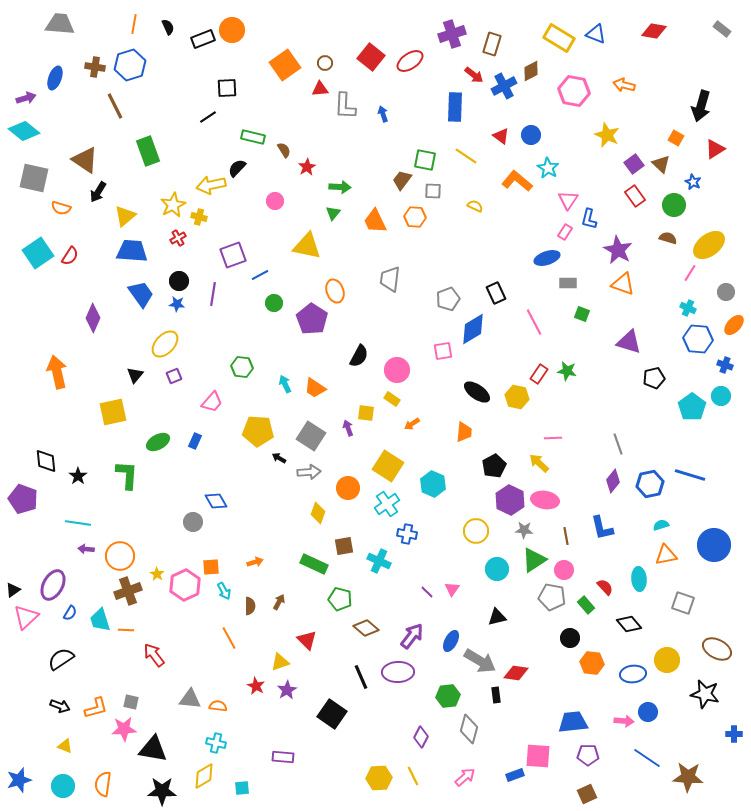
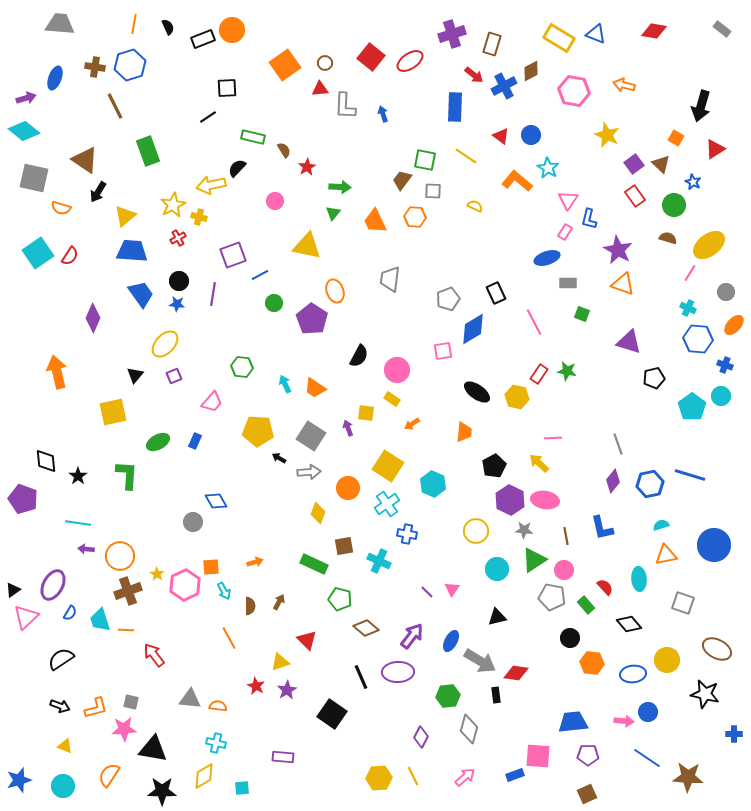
orange semicircle at (103, 784): moved 6 px right, 9 px up; rotated 25 degrees clockwise
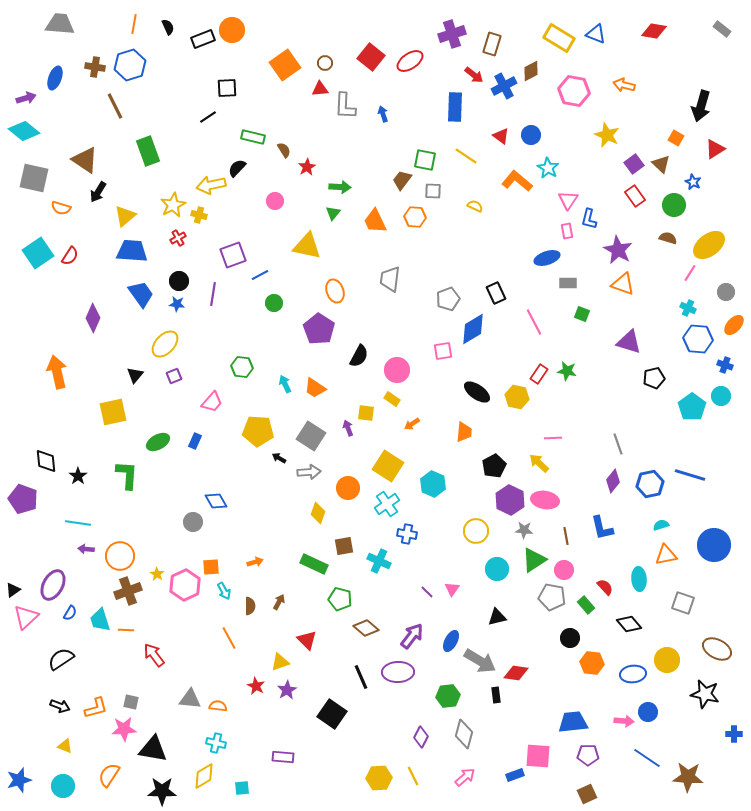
yellow cross at (199, 217): moved 2 px up
pink rectangle at (565, 232): moved 2 px right, 1 px up; rotated 42 degrees counterclockwise
purple pentagon at (312, 319): moved 7 px right, 10 px down
gray diamond at (469, 729): moved 5 px left, 5 px down
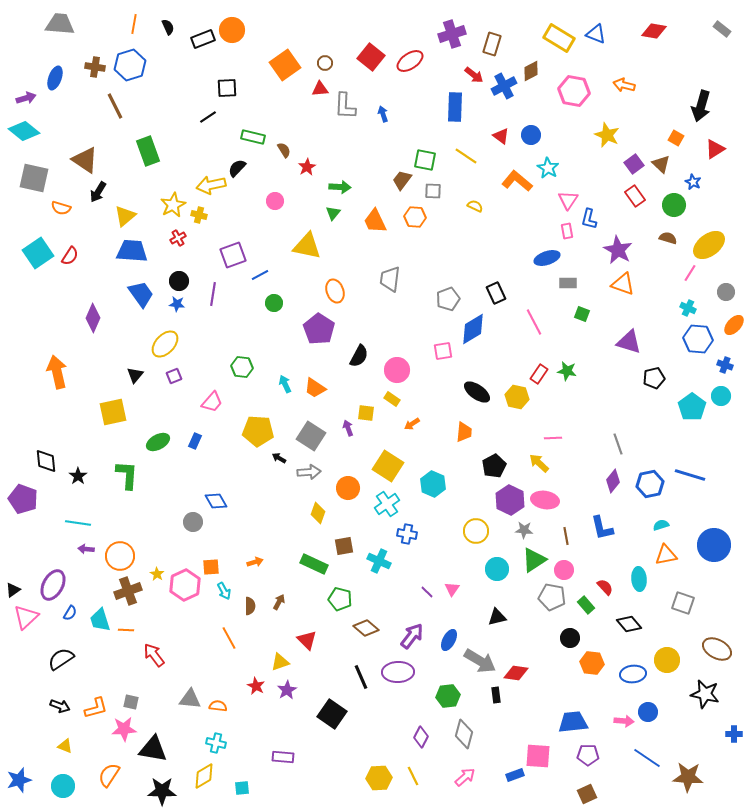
blue ellipse at (451, 641): moved 2 px left, 1 px up
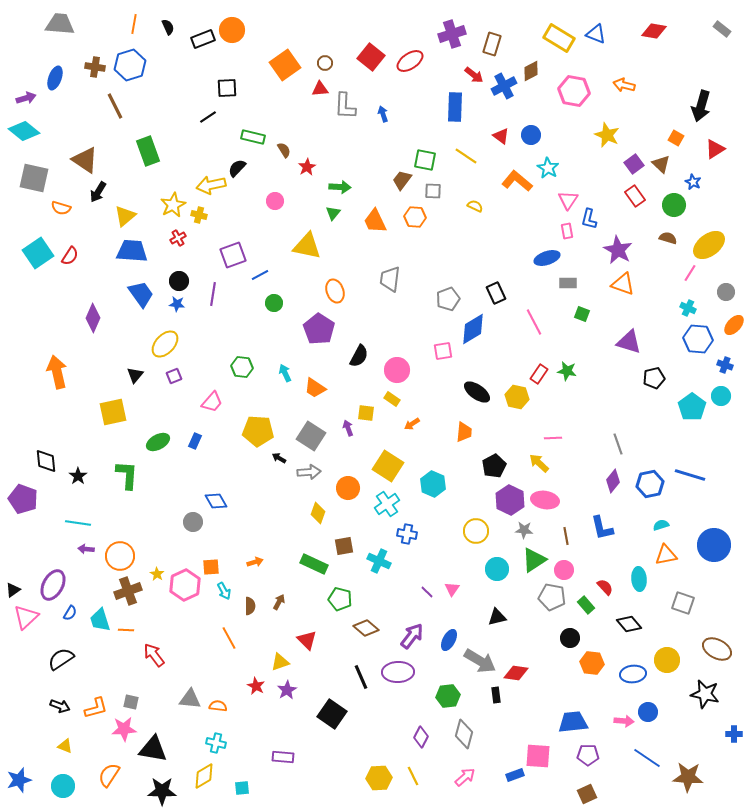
cyan arrow at (285, 384): moved 11 px up
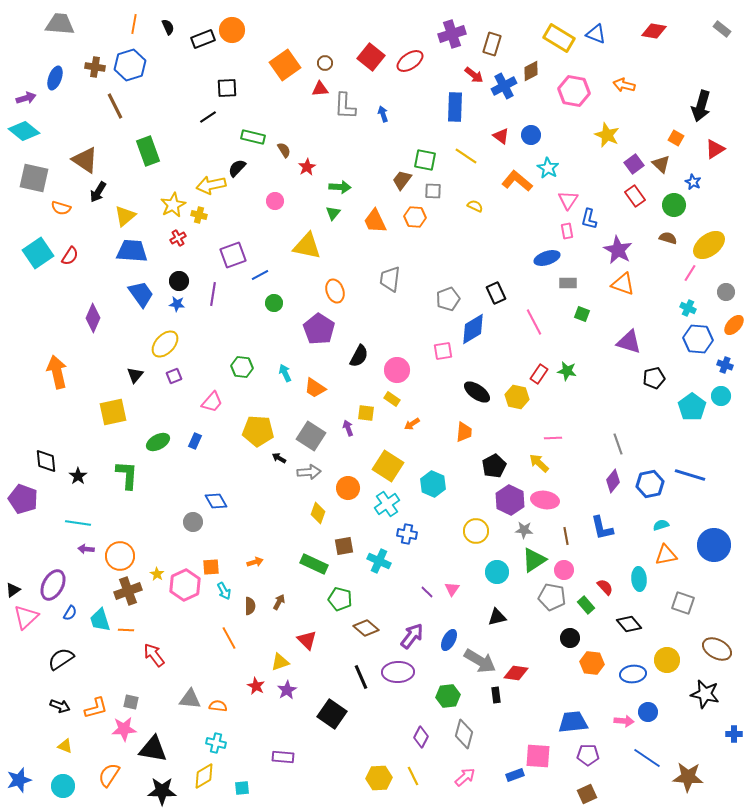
cyan circle at (497, 569): moved 3 px down
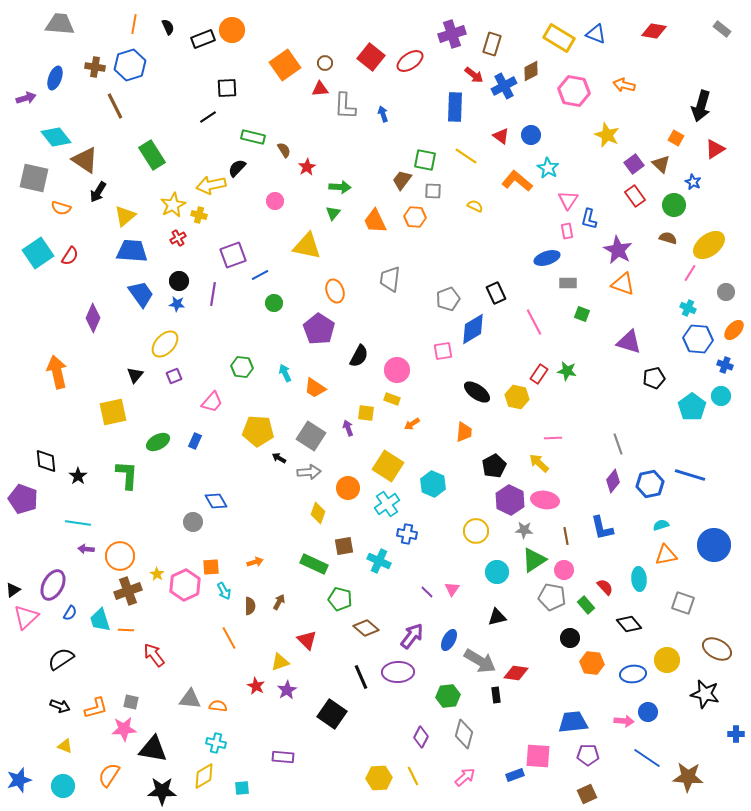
cyan diamond at (24, 131): moved 32 px right, 6 px down; rotated 12 degrees clockwise
green rectangle at (148, 151): moved 4 px right, 4 px down; rotated 12 degrees counterclockwise
orange ellipse at (734, 325): moved 5 px down
yellow rectangle at (392, 399): rotated 14 degrees counterclockwise
blue cross at (734, 734): moved 2 px right
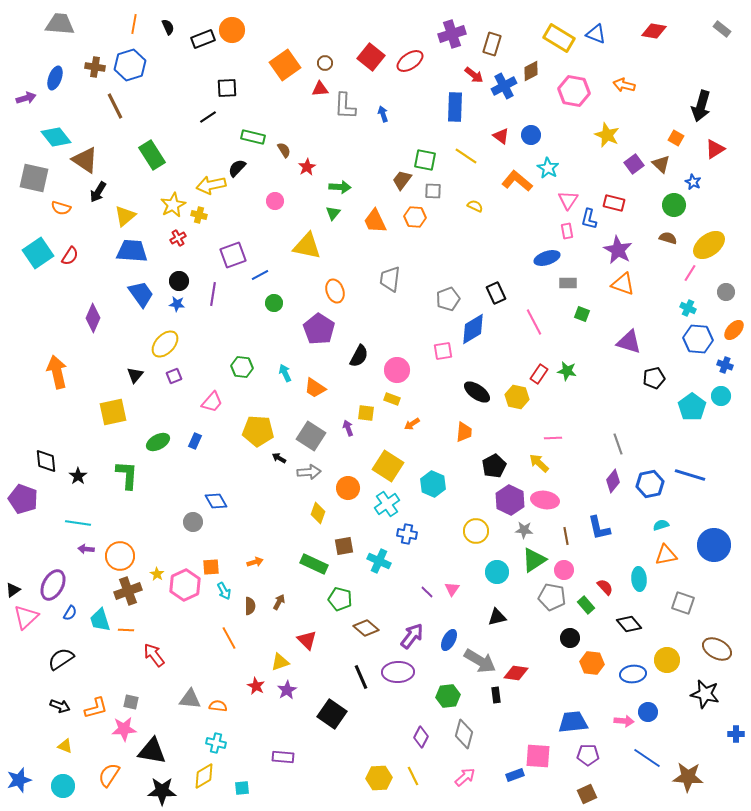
red rectangle at (635, 196): moved 21 px left, 7 px down; rotated 40 degrees counterclockwise
blue L-shape at (602, 528): moved 3 px left
black triangle at (153, 749): moved 1 px left, 2 px down
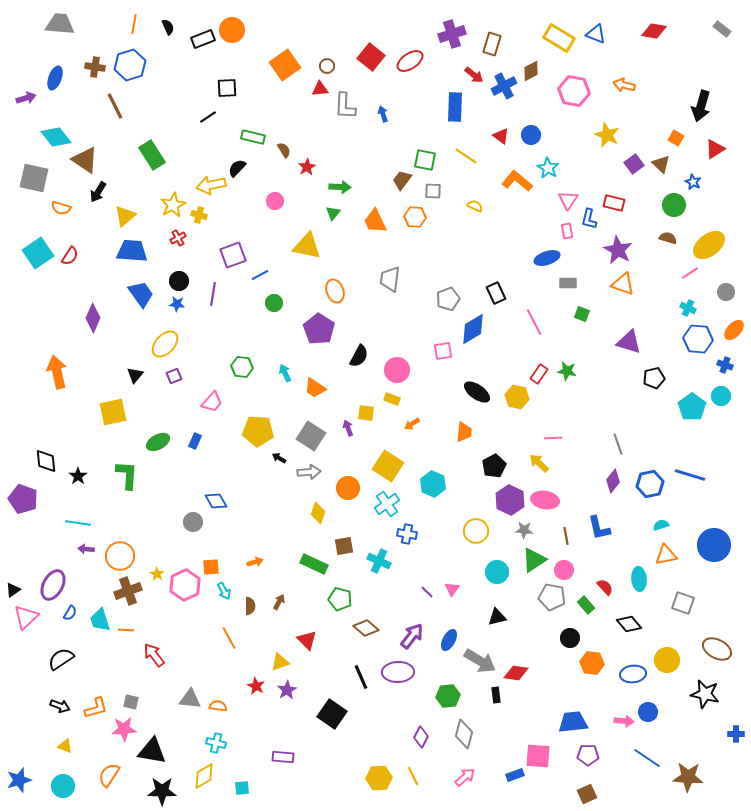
brown circle at (325, 63): moved 2 px right, 3 px down
pink line at (690, 273): rotated 24 degrees clockwise
